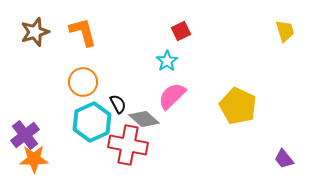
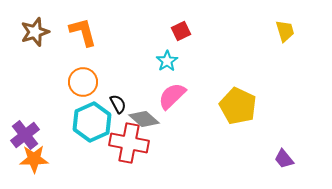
red cross: moved 1 px right, 2 px up
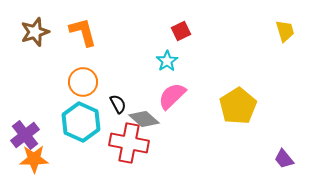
yellow pentagon: rotated 15 degrees clockwise
cyan hexagon: moved 11 px left; rotated 12 degrees counterclockwise
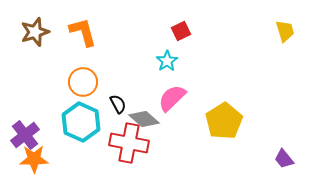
pink semicircle: moved 2 px down
yellow pentagon: moved 14 px left, 15 px down
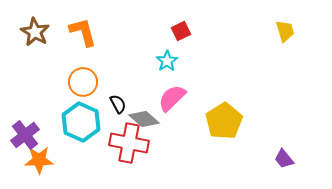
brown star: rotated 24 degrees counterclockwise
orange star: moved 5 px right, 1 px down
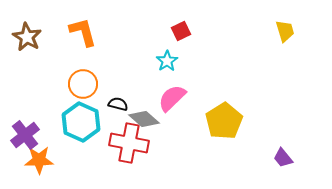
brown star: moved 8 px left, 5 px down
orange circle: moved 2 px down
black semicircle: rotated 48 degrees counterclockwise
purple trapezoid: moved 1 px left, 1 px up
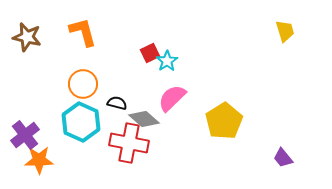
red square: moved 31 px left, 22 px down
brown star: rotated 16 degrees counterclockwise
black semicircle: moved 1 px left, 1 px up
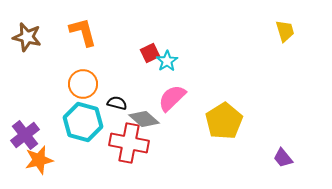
cyan hexagon: moved 2 px right; rotated 9 degrees counterclockwise
orange star: rotated 12 degrees counterclockwise
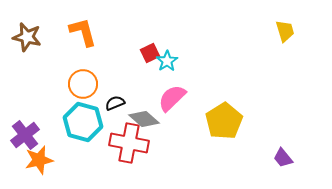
black semicircle: moved 2 px left; rotated 36 degrees counterclockwise
